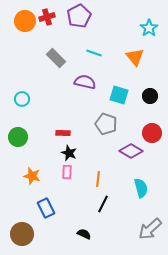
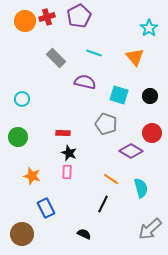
orange line: moved 13 px right; rotated 63 degrees counterclockwise
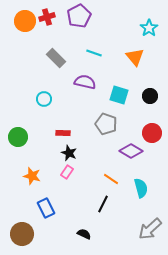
cyan circle: moved 22 px right
pink rectangle: rotated 32 degrees clockwise
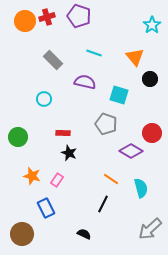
purple pentagon: rotated 25 degrees counterclockwise
cyan star: moved 3 px right, 3 px up
gray rectangle: moved 3 px left, 2 px down
black circle: moved 17 px up
pink rectangle: moved 10 px left, 8 px down
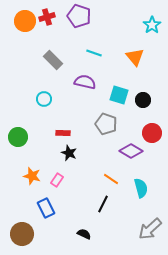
black circle: moved 7 px left, 21 px down
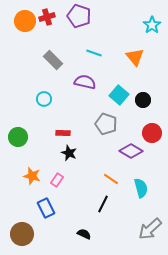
cyan square: rotated 24 degrees clockwise
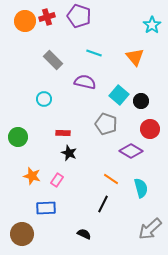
black circle: moved 2 px left, 1 px down
red circle: moved 2 px left, 4 px up
blue rectangle: rotated 66 degrees counterclockwise
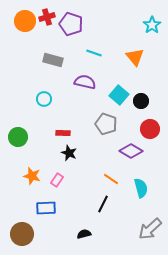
purple pentagon: moved 8 px left, 8 px down
gray rectangle: rotated 30 degrees counterclockwise
black semicircle: rotated 40 degrees counterclockwise
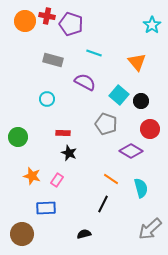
red cross: moved 1 px up; rotated 28 degrees clockwise
orange triangle: moved 2 px right, 5 px down
purple semicircle: rotated 15 degrees clockwise
cyan circle: moved 3 px right
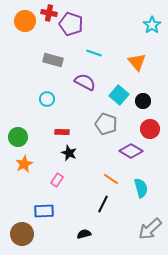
red cross: moved 2 px right, 3 px up
black circle: moved 2 px right
red rectangle: moved 1 px left, 1 px up
orange star: moved 8 px left, 12 px up; rotated 30 degrees clockwise
blue rectangle: moved 2 px left, 3 px down
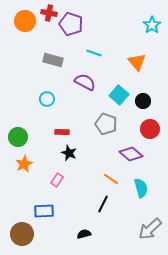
purple diamond: moved 3 px down; rotated 10 degrees clockwise
